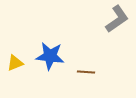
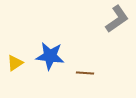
yellow triangle: rotated 12 degrees counterclockwise
brown line: moved 1 px left, 1 px down
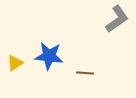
blue star: moved 1 px left
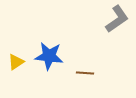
yellow triangle: moved 1 px right, 1 px up
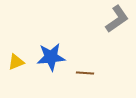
blue star: moved 2 px right, 1 px down; rotated 12 degrees counterclockwise
yellow triangle: rotated 12 degrees clockwise
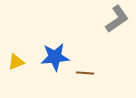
blue star: moved 4 px right
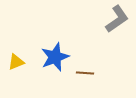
blue star: rotated 16 degrees counterclockwise
